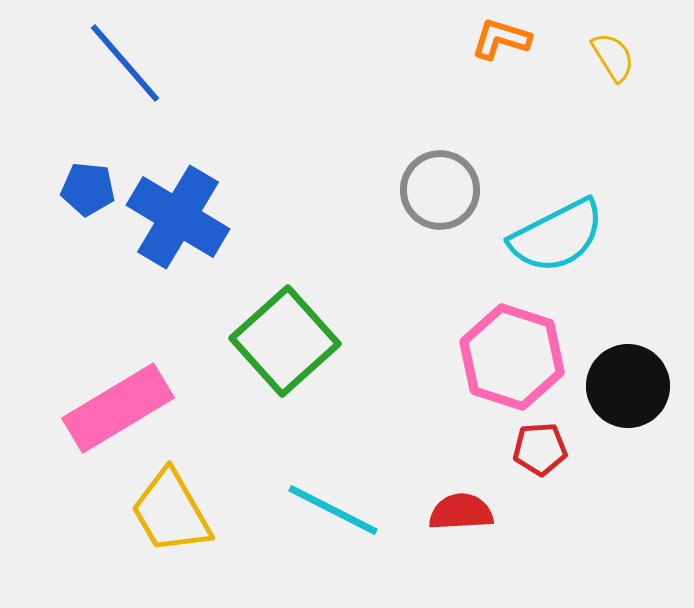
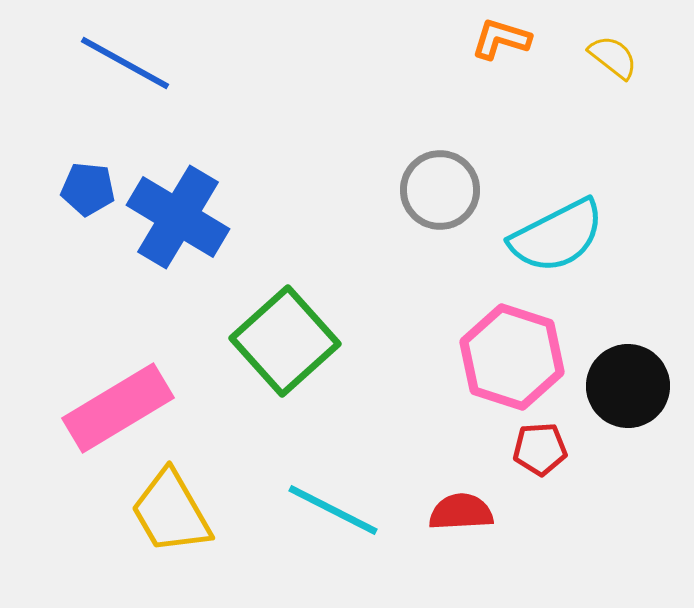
yellow semicircle: rotated 20 degrees counterclockwise
blue line: rotated 20 degrees counterclockwise
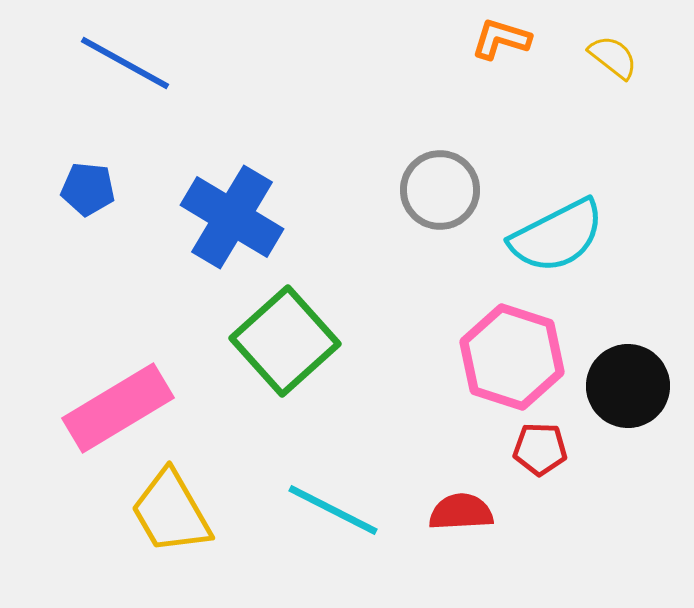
blue cross: moved 54 px right
red pentagon: rotated 6 degrees clockwise
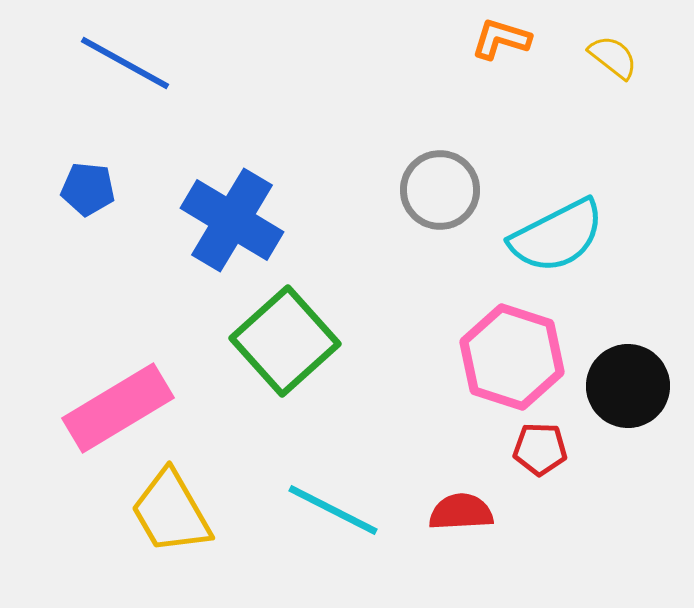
blue cross: moved 3 px down
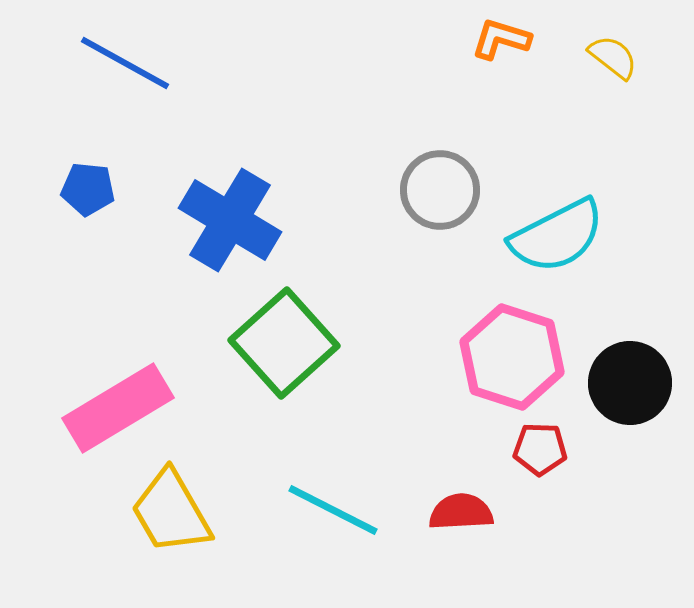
blue cross: moved 2 px left
green square: moved 1 px left, 2 px down
black circle: moved 2 px right, 3 px up
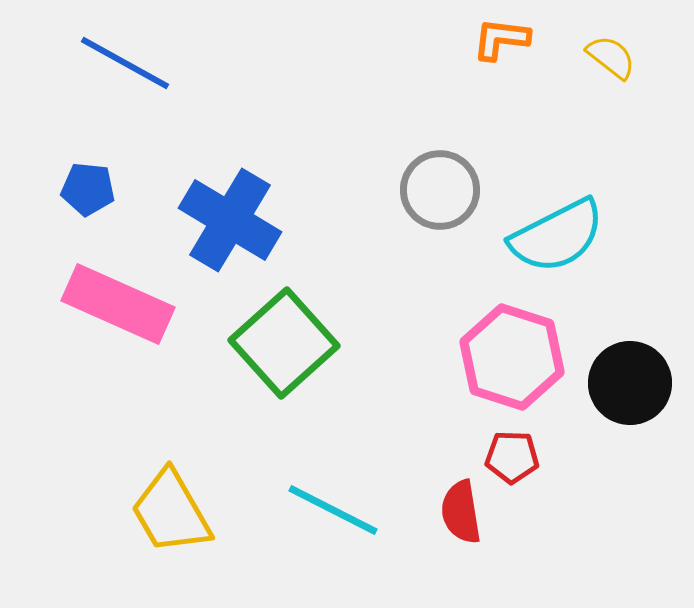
orange L-shape: rotated 10 degrees counterclockwise
yellow semicircle: moved 2 px left
pink rectangle: moved 104 px up; rotated 55 degrees clockwise
red pentagon: moved 28 px left, 8 px down
red semicircle: rotated 96 degrees counterclockwise
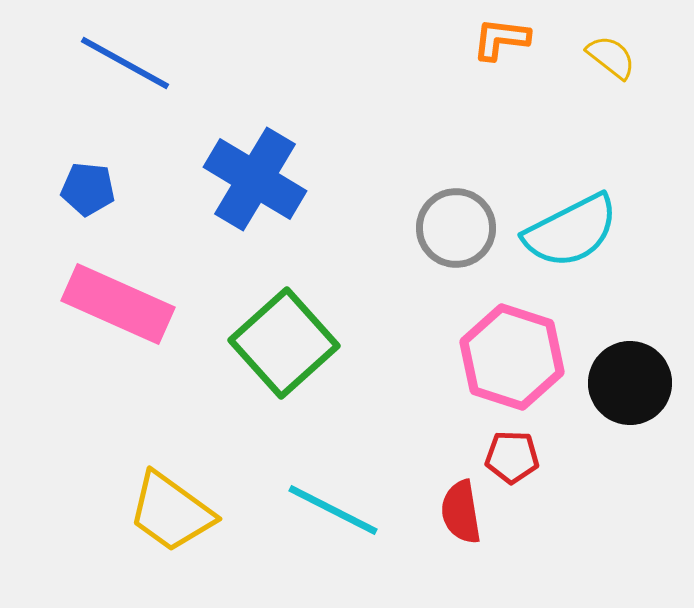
gray circle: moved 16 px right, 38 px down
blue cross: moved 25 px right, 41 px up
cyan semicircle: moved 14 px right, 5 px up
yellow trapezoid: rotated 24 degrees counterclockwise
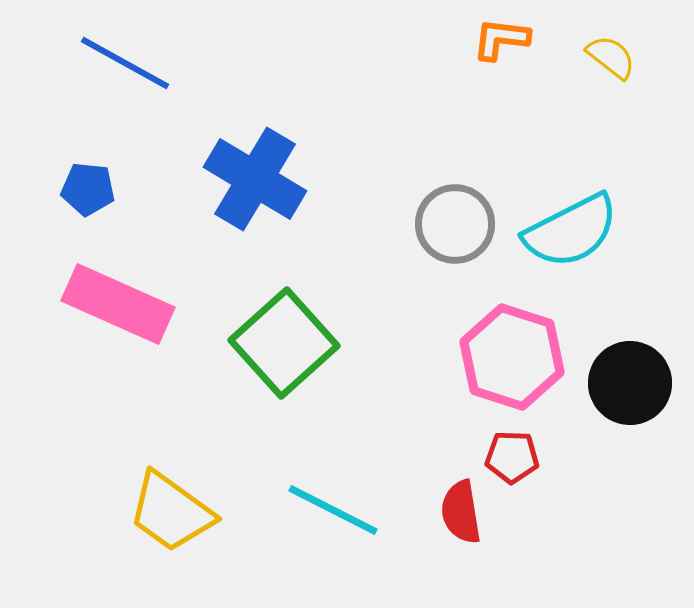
gray circle: moved 1 px left, 4 px up
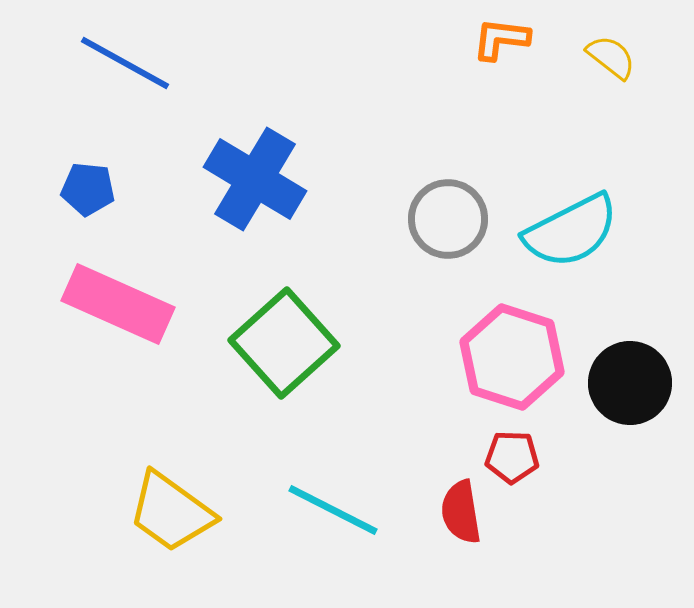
gray circle: moved 7 px left, 5 px up
